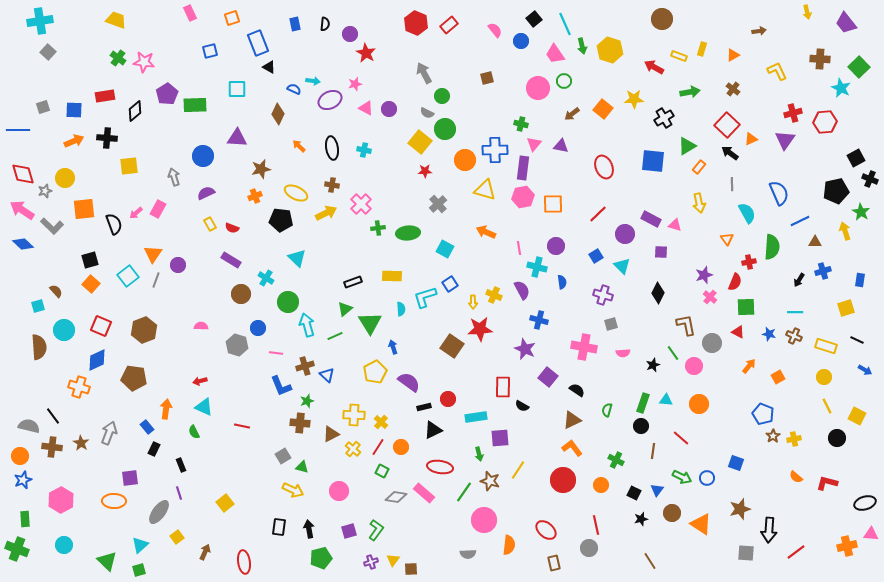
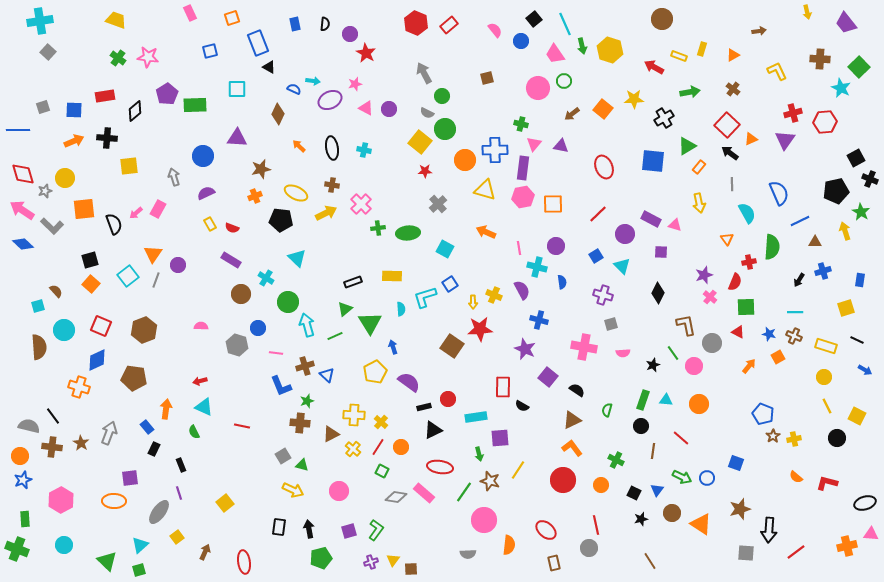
pink star at (144, 62): moved 4 px right, 5 px up
orange square at (778, 377): moved 20 px up
green rectangle at (643, 403): moved 3 px up
green triangle at (302, 467): moved 2 px up
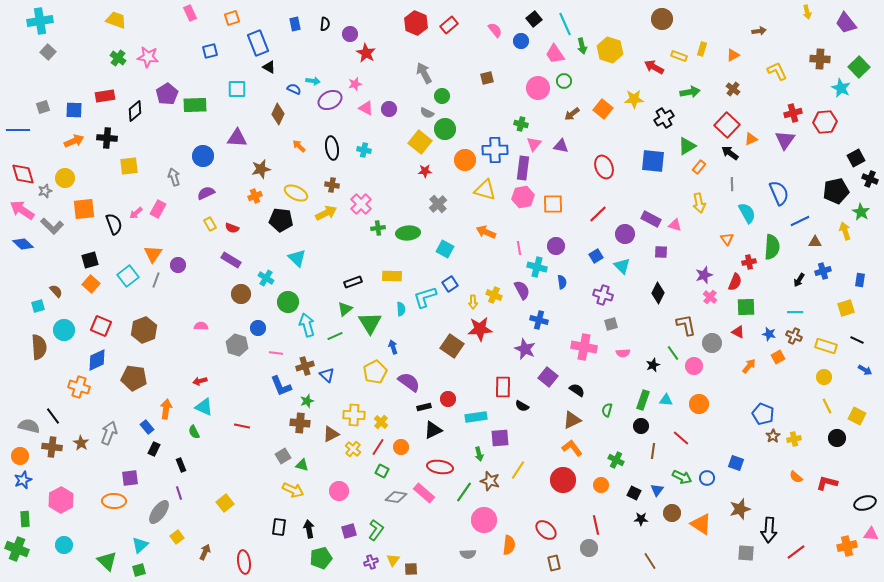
black star at (641, 519): rotated 16 degrees clockwise
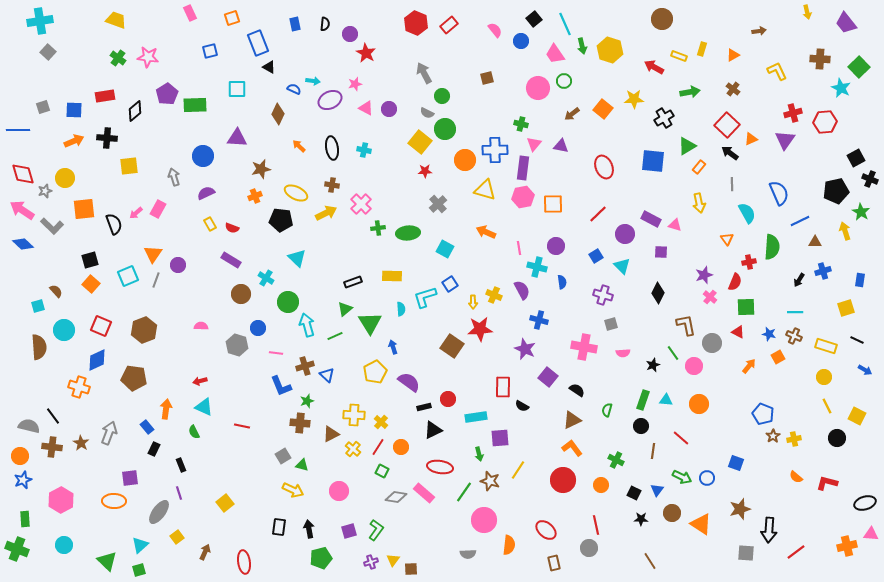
cyan square at (128, 276): rotated 15 degrees clockwise
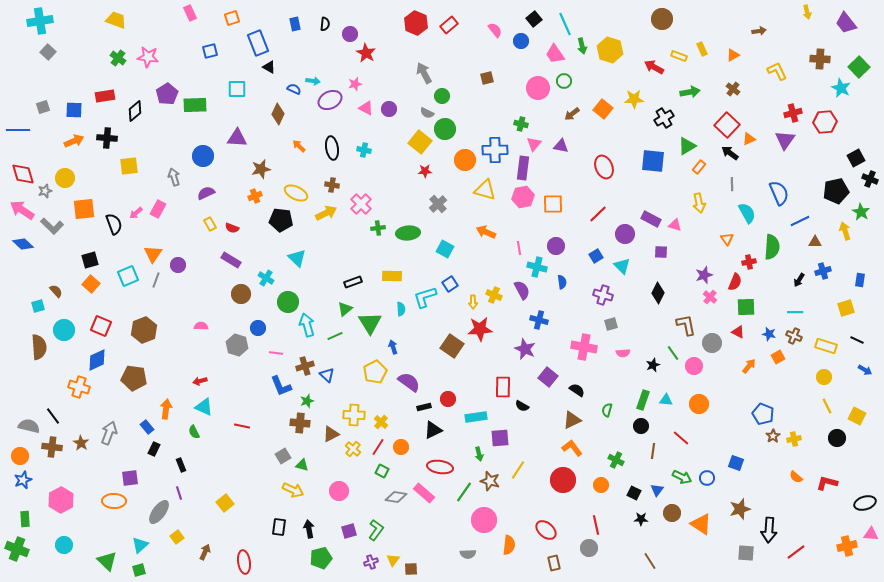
yellow rectangle at (702, 49): rotated 40 degrees counterclockwise
orange triangle at (751, 139): moved 2 px left
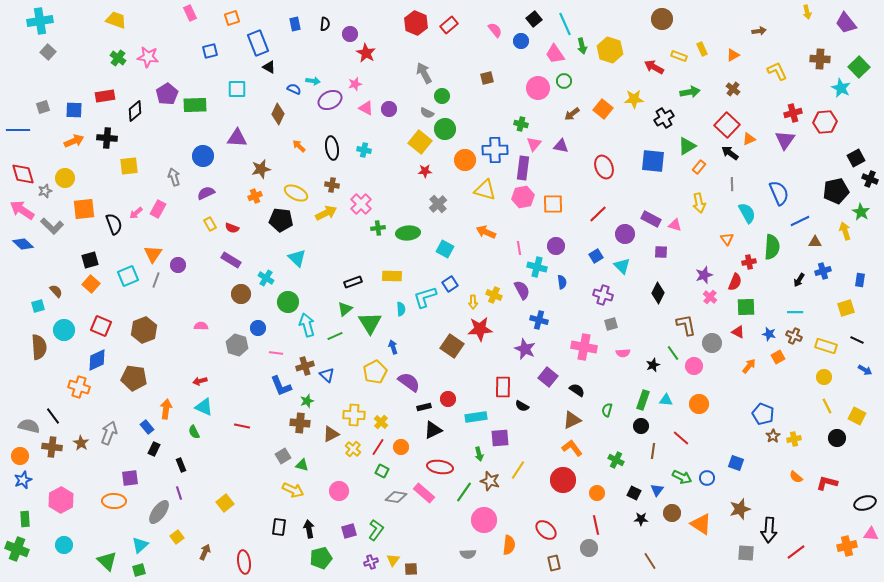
orange circle at (601, 485): moved 4 px left, 8 px down
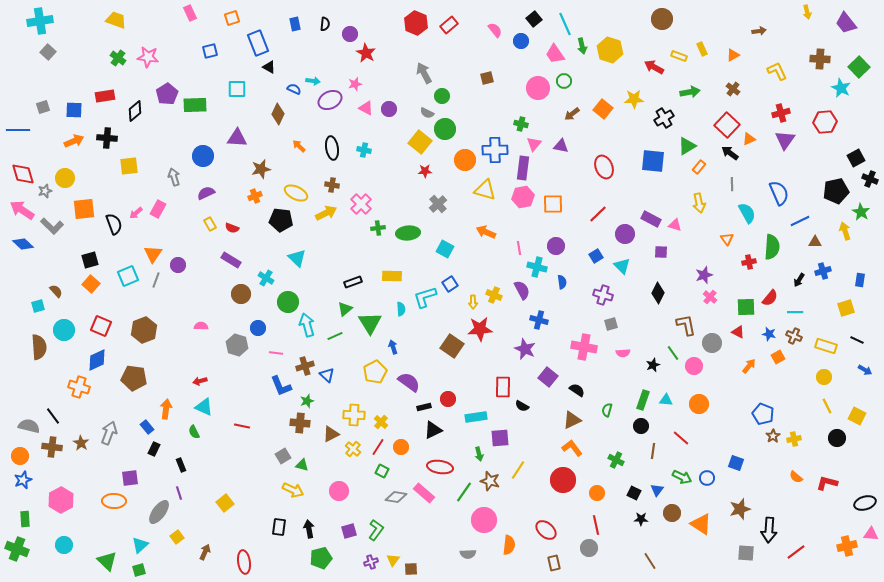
red cross at (793, 113): moved 12 px left
red semicircle at (735, 282): moved 35 px right, 16 px down; rotated 18 degrees clockwise
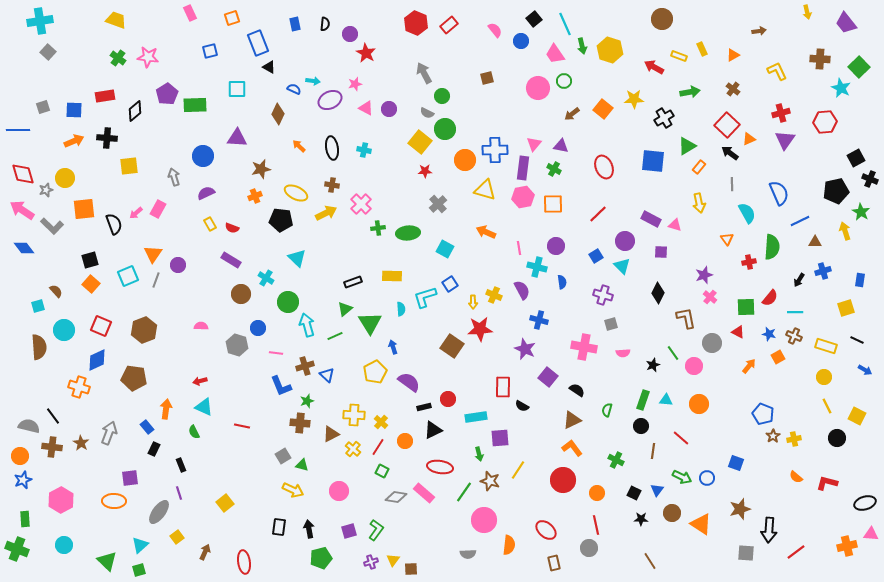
green cross at (521, 124): moved 33 px right, 45 px down; rotated 16 degrees clockwise
gray star at (45, 191): moved 1 px right, 1 px up
purple circle at (625, 234): moved 7 px down
blue diamond at (23, 244): moved 1 px right, 4 px down; rotated 10 degrees clockwise
brown L-shape at (686, 325): moved 7 px up
orange circle at (401, 447): moved 4 px right, 6 px up
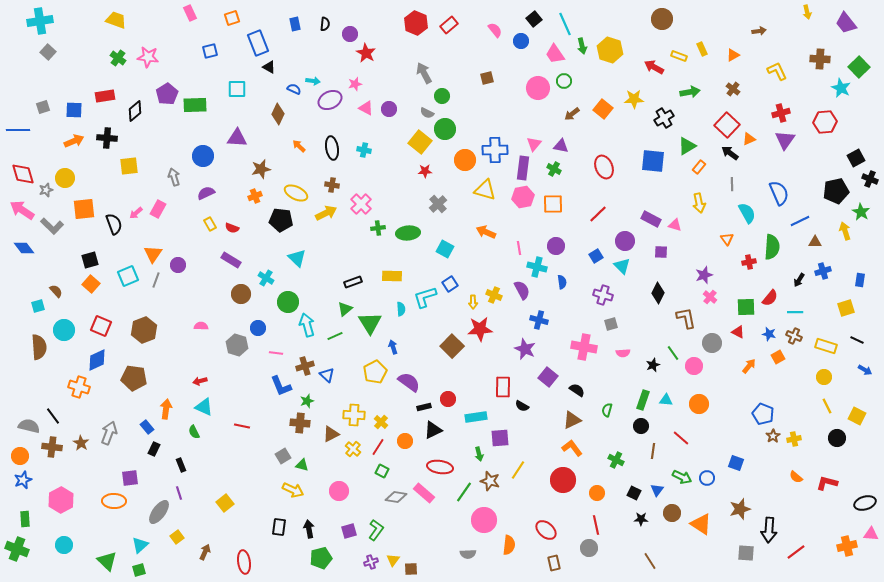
brown square at (452, 346): rotated 10 degrees clockwise
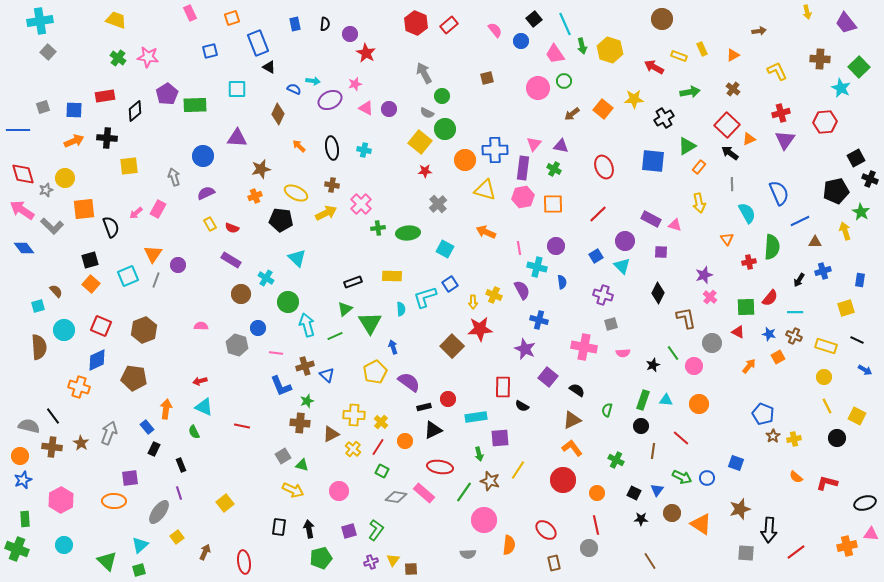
black semicircle at (114, 224): moved 3 px left, 3 px down
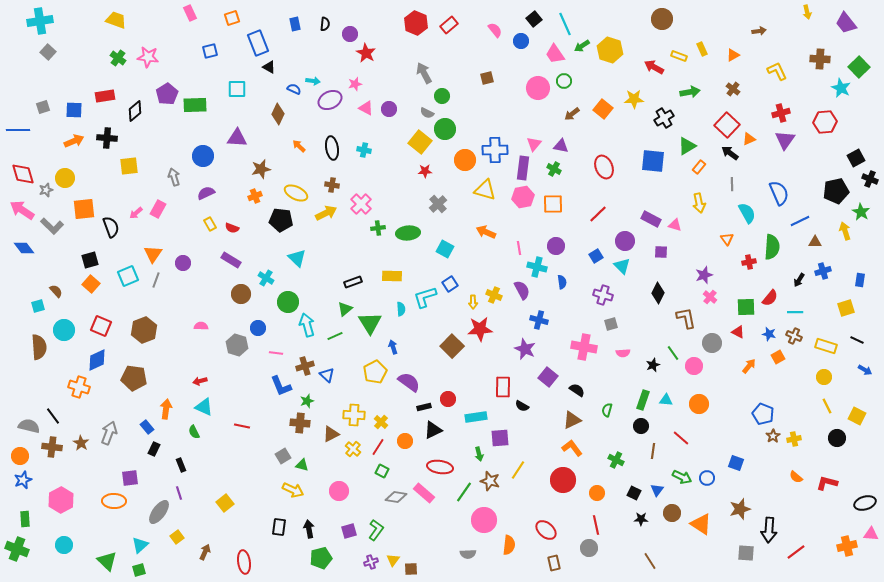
green arrow at (582, 46): rotated 70 degrees clockwise
purple circle at (178, 265): moved 5 px right, 2 px up
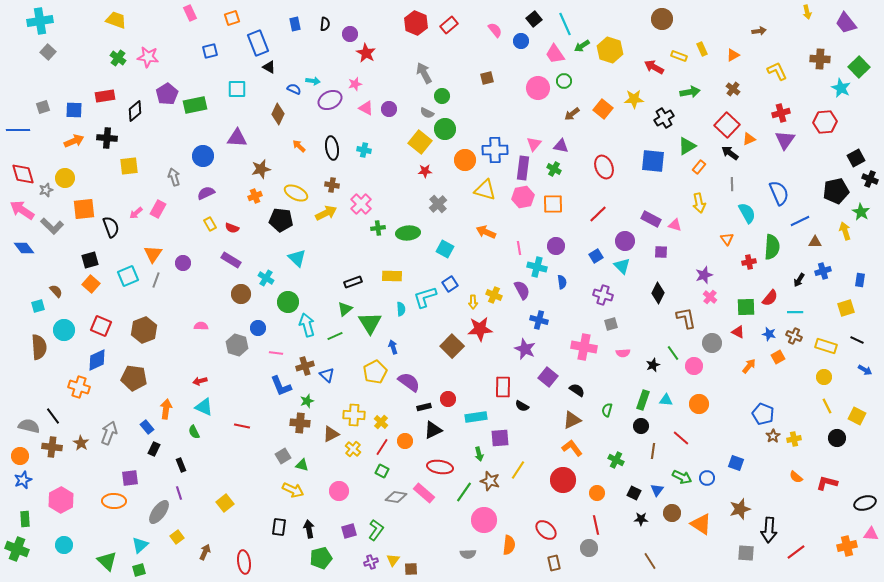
green rectangle at (195, 105): rotated 10 degrees counterclockwise
red line at (378, 447): moved 4 px right
